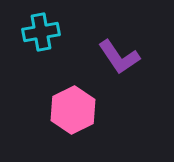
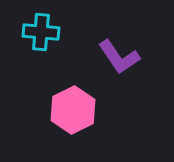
cyan cross: rotated 15 degrees clockwise
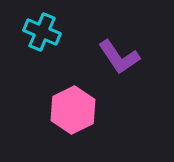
cyan cross: moved 1 px right; rotated 18 degrees clockwise
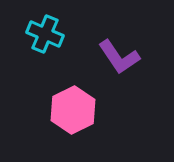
cyan cross: moved 3 px right, 2 px down
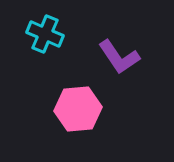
pink hexagon: moved 5 px right, 1 px up; rotated 21 degrees clockwise
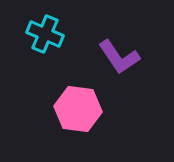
pink hexagon: rotated 12 degrees clockwise
